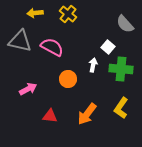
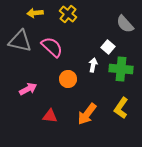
pink semicircle: rotated 15 degrees clockwise
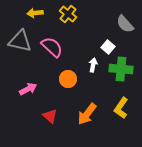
red triangle: rotated 35 degrees clockwise
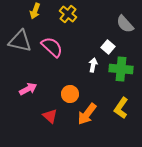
yellow arrow: moved 2 px up; rotated 63 degrees counterclockwise
orange circle: moved 2 px right, 15 px down
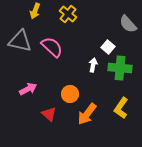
gray semicircle: moved 3 px right
green cross: moved 1 px left, 1 px up
red triangle: moved 1 px left, 2 px up
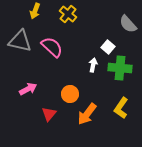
red triangle: rotated 28 degrees clockwise
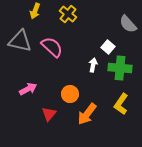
yellow L-shape: moved 4 px up
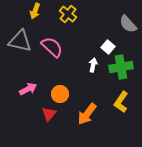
green cross: moved 1 px right, 1 px up; rotated 15 degrees counterclockwise
orange circle: moved 10 px left
yellow L-shape: moved 2 px up
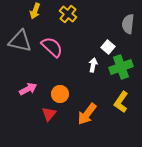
gray semicircle: rotated 48 degrees clockwise
green cross: rotated 10 degrees counterclockwise
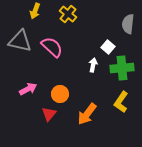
green cross: moved 1 px right, 1 px down; rotated 15 degrees clockwise
